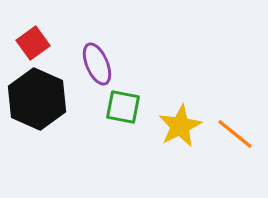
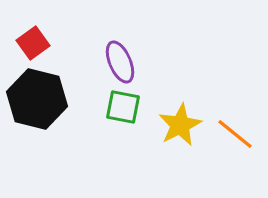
purple ellipse: moved 23 px right, 2 px up
black hexagon: rotated 10 degrees counterclockwise
yellow star: moved 1 px up
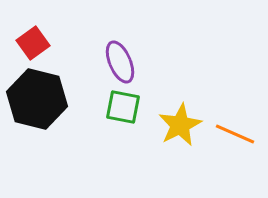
orange line: rotated 15 degrees counterclockwise
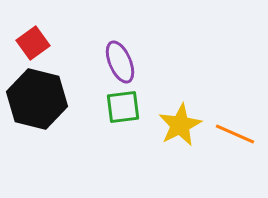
green square: rotated 18 degrees counterclockwise
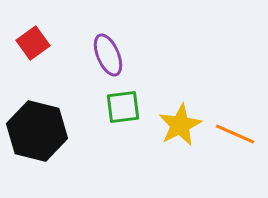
purple ellipse: moved 12 px left, 7 px up
black hexagon: moved 32 px down
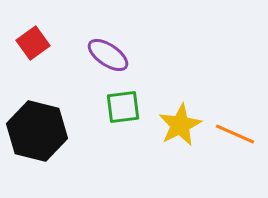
purple ellipse: rotated 33 degrees counterclockwise
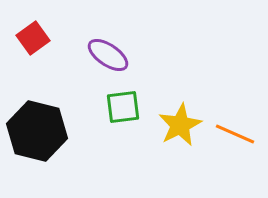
red square: moved 5 px up
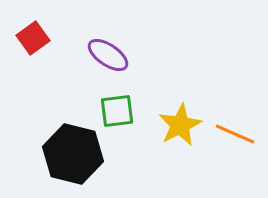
green square: moved 6 px left, 4 px down
black hexagon: moved 36 px right, 23 px down
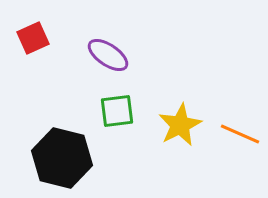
red square: rotated 12 degrees clockwise
orange line: moved 5 px right
black hexagon: moved 11 px left, 4 px down
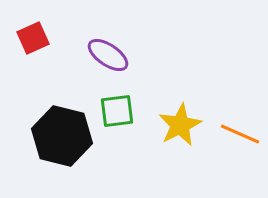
black hexagon: moved 22 px up
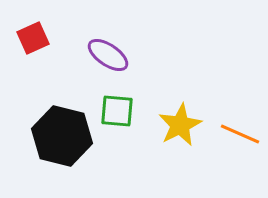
green square: rotated 12 degrees clockwise
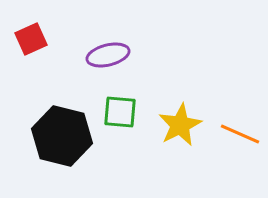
red square: moved 2 px left, 1 px down
purple ellipse: rotated 48 degrees counterclockwise
green square: moved 3 px right, 1 px down
